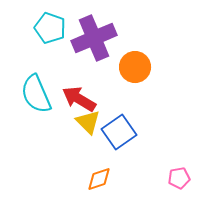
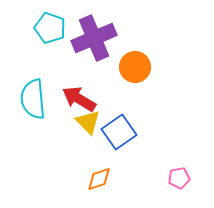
cyan semicircle: moved 3 px left, 5 px down; rotated 18 degrees clockwise
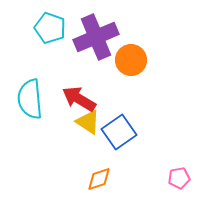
purple cross: moved 2 px right, 1 px up
orange circle: moved 4 px left, 7 px up
cyan semicircle: moved 3 px left
yellow triangle: rotated 12 degrees counterclockwise
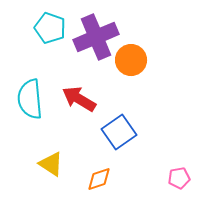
yellow triangle: moved 37 px left, 42 px down
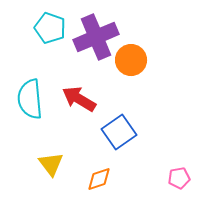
yellow triangle: rotated 20 degrees clockwise
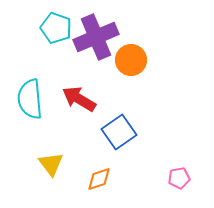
cyan pentagon: moved 6 px right
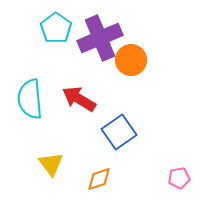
cyan pentagon: rotated 16 degrees clockwise
purple cross: moved 4 px right, 1 px down
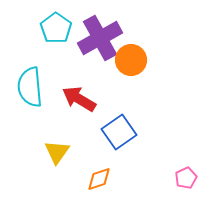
purple cross: rotated 6 degrees counterclockwise
cyan semicircle: moved 12 px up
yellow triangle: moved 6 px right, 12 px up; rotated 12 degrees clockwise
pink pentagon: moved 7 px right; rotated 15 degrees counterclockwise
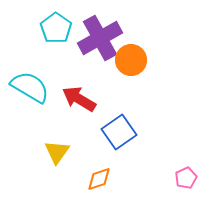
cyan semicircle: rotated 126 degrees clockwise
